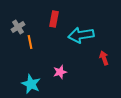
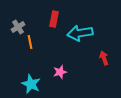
cyan arrow: moved 1 px left, 2 px up
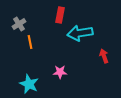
red rectangle: moved 6 px right, 4 px up
gray cross: moved 1 px right, 3 px up
red arrow: moved 2 px up
pink star: rotated 16 degrees clockwise
cyan star: moved 2 px left
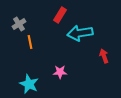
red rectangle: rotated 21 degrees clockwise
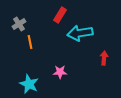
red arrow: moved 2 px down; rotated 24 degrees clockwise
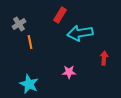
pink star: moved 9 px right
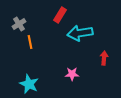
pink star: moved 3 px right, 2 px down
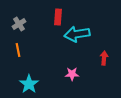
red rectangle: moved 2 px left, 2 px down; rotated 28 degrees counterclockwise
cyan arrow: moved 3 px left, 1 px down
orange line: moved 12 px left, 8 px down
cyan star: rotated 12 degrees clockwise
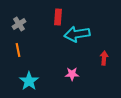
cyan star: moved 3 px up
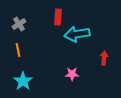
cyan star: moved 6 px left
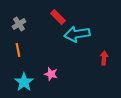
red rectangle: rotated 49 degrees counterclockwise
pink star: moved 21 px left; rotated 16 degrees clockwise
cyan star: moved 1 px right, 1 px down
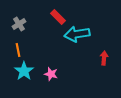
cyan star: moved 11 px up
